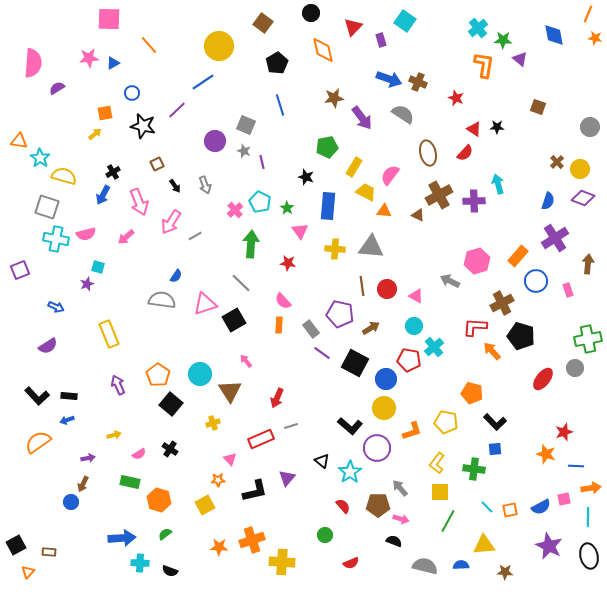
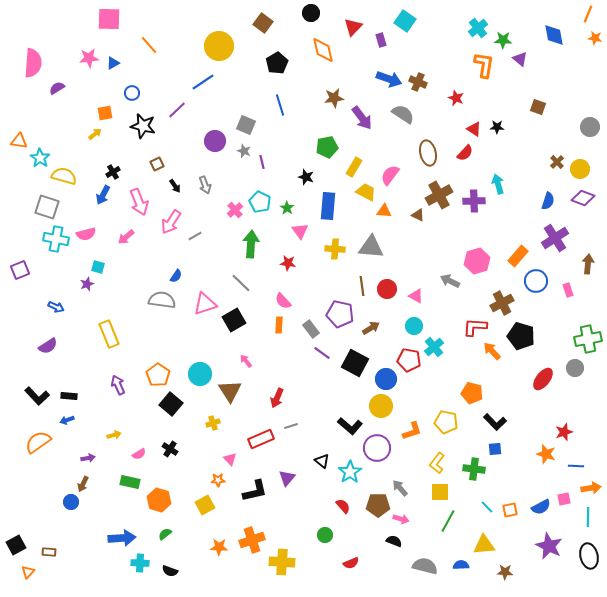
yellow circle at (384, 408): moved 3 px left, 2 px up
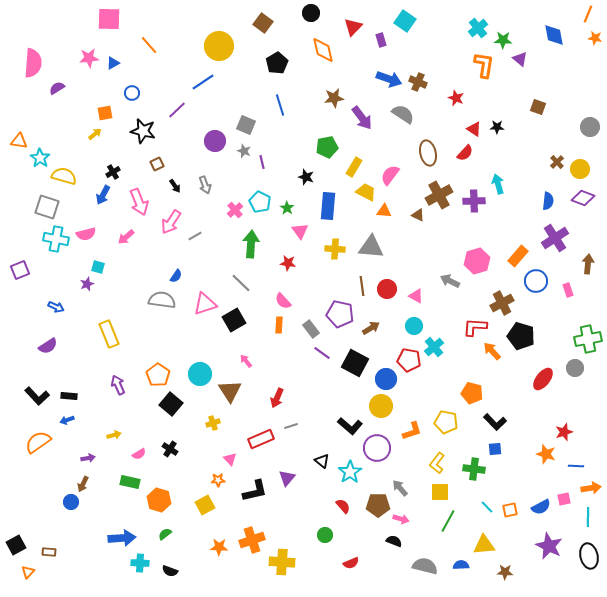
black star at (143, 126): moved 5 px down
blue semicircle at (548, 201): rotated 12 degrees counterclockwise
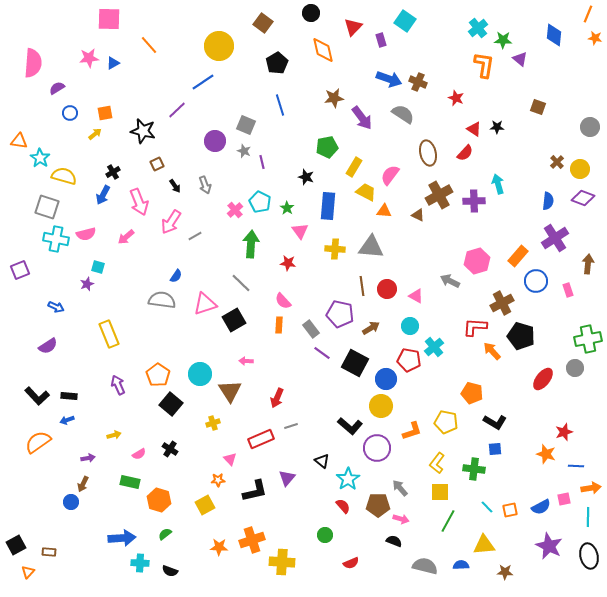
blue diamond at (554, 35): rotated 15 degrees clockwise
blue circle at (132, 93): moved 62 px left, 20 px down
cyan circle at (414, 326): moved 4 px left
pink arrow at (246, 361): rotated 48 degrees counterclockwise
black L-shape at (495, 422): rotated 15 degrees counterclockwise
cyan star at (350, 472): moved 2 px left, 7 px down
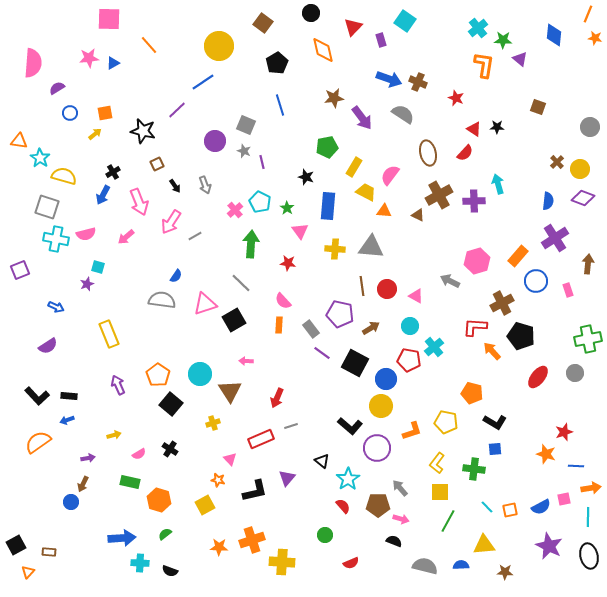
gray circle at (575, 368): moved 5 px down
red ellipse at (543, 379): moved 5 px left, 2 px up
orange star at (218, 480): rotated 16 degrees clockwise
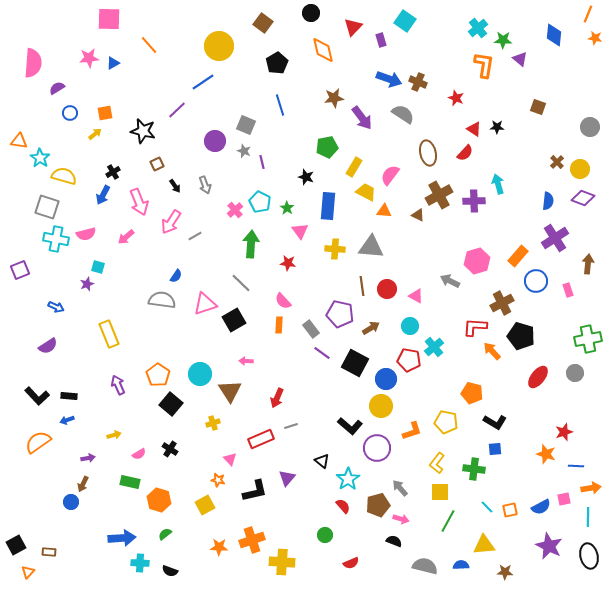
brown pentagon at (378, 505): rotated 15 degrees counterclockwise
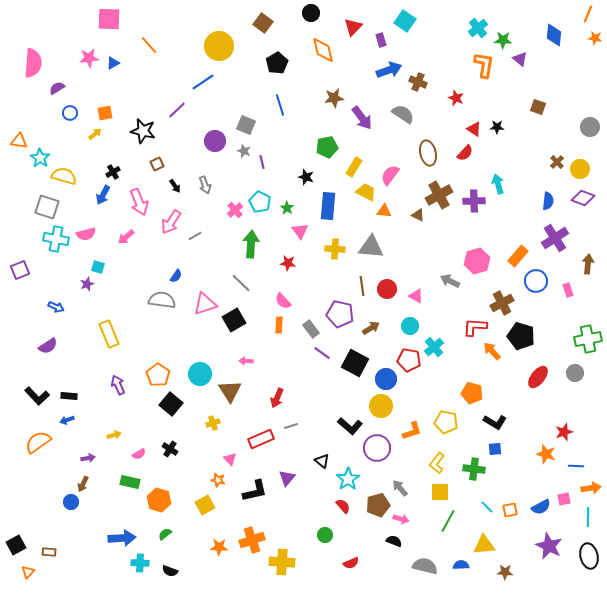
blue arrow at (389, 79): moved 9 px up; rotated 40 degrees counterclockwise
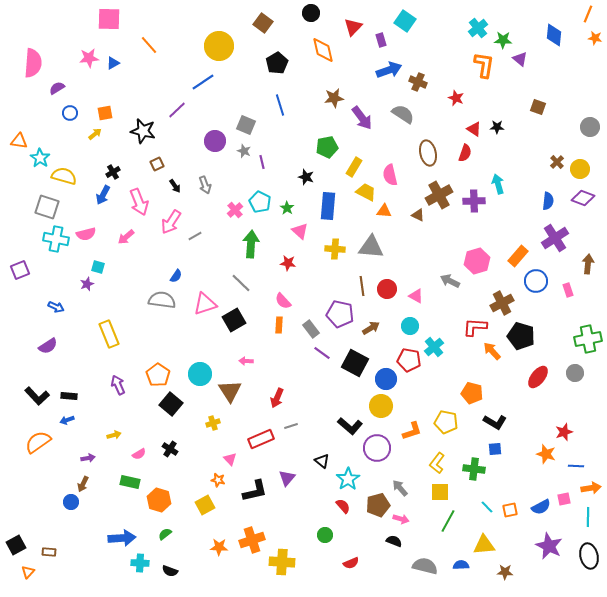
red semicircle at (465, 153): rotated 24 degrees counterclockwise
pink semicircle at (390, 175): rotated 50 degrees counterclockwise
pink triangle at (300, 231): rotated 12 degrees counterclockwise
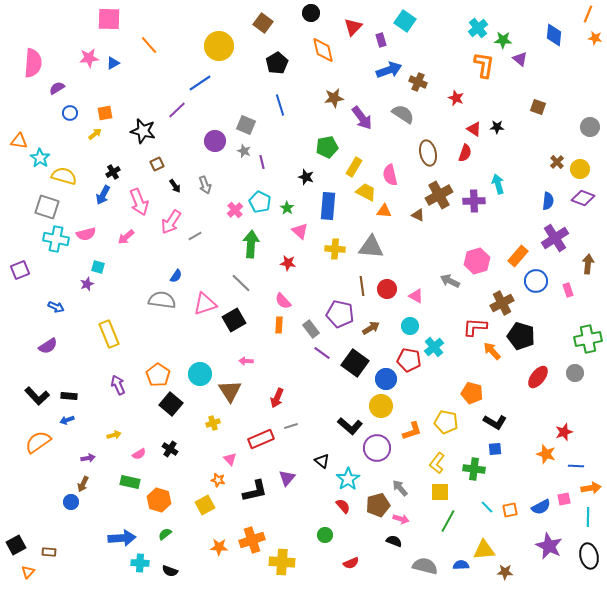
blue line at (203, 82): moved 3 px left, 1 px down
black square at (355, 363): rotated 8 degrees clockwise
yellow triangle at (484, 545): moved 5 px down
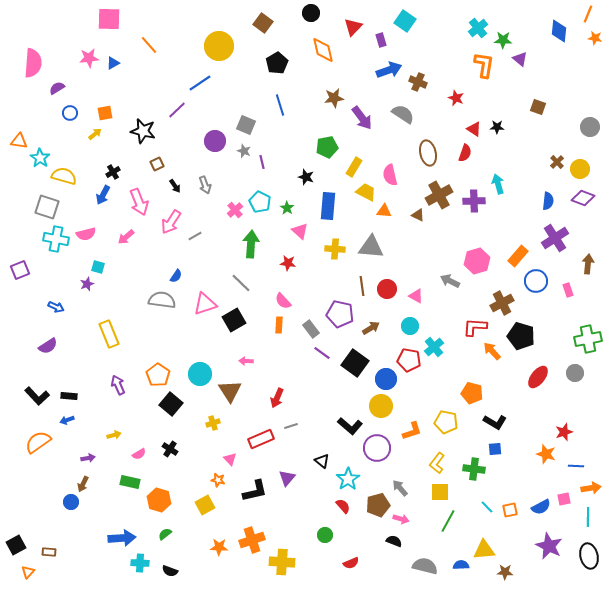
blue diamond at (554, 35): moved 5 px right, 4 px up
